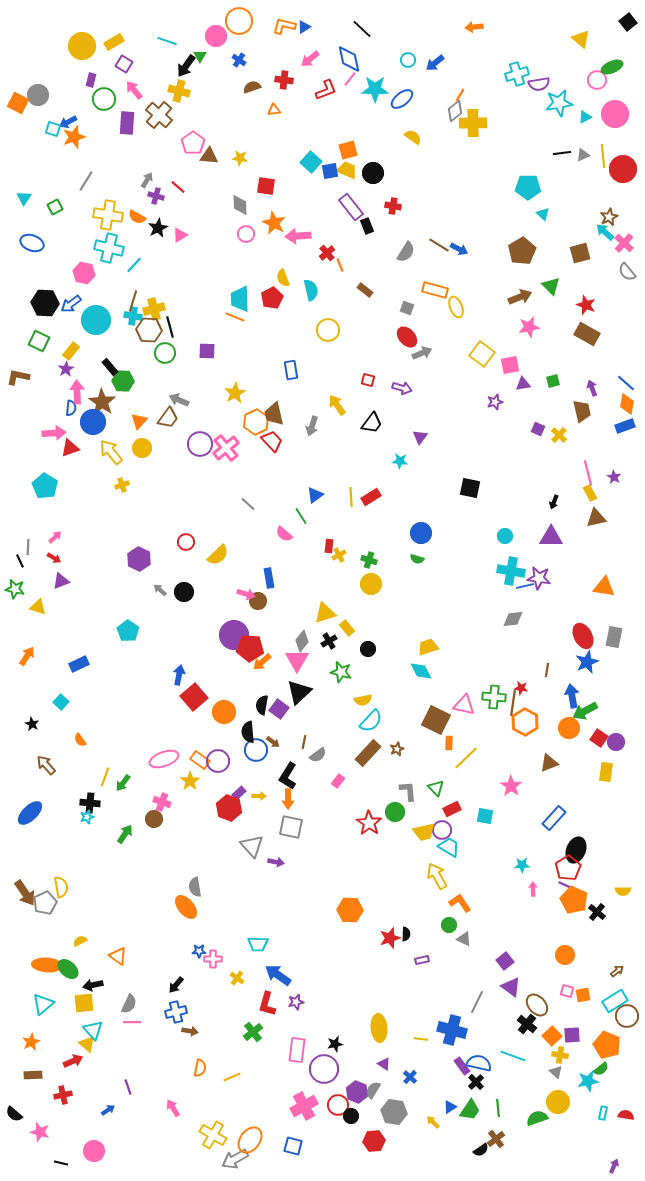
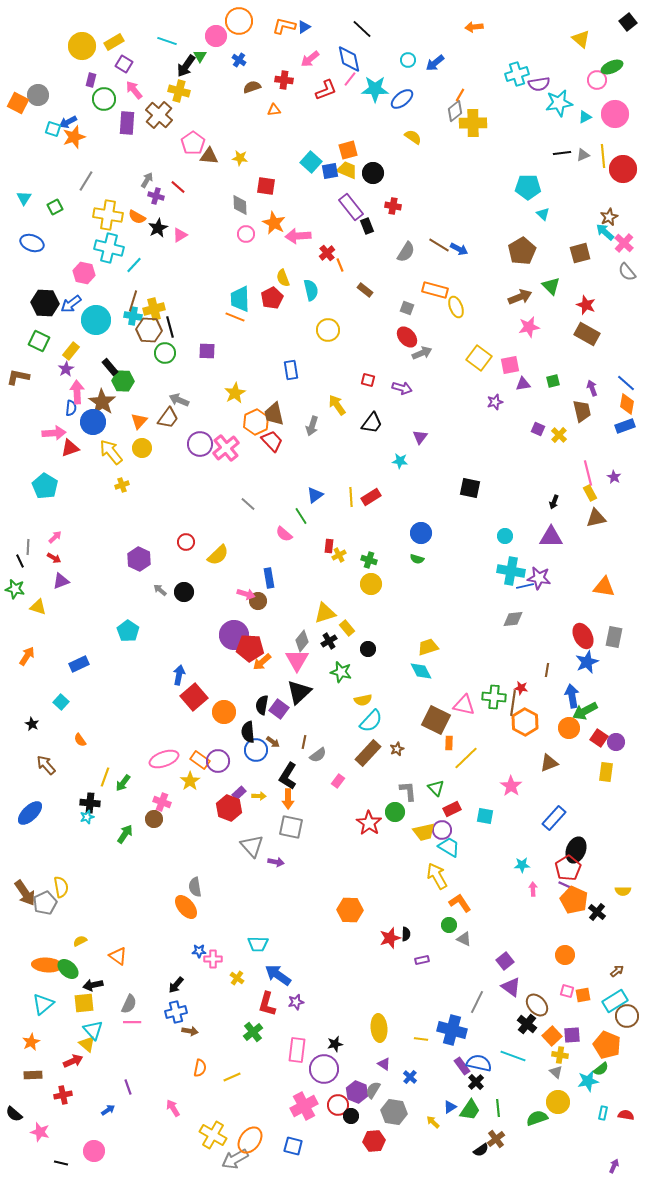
yellow square at (482, 354): moved 3 px left, 4 px down
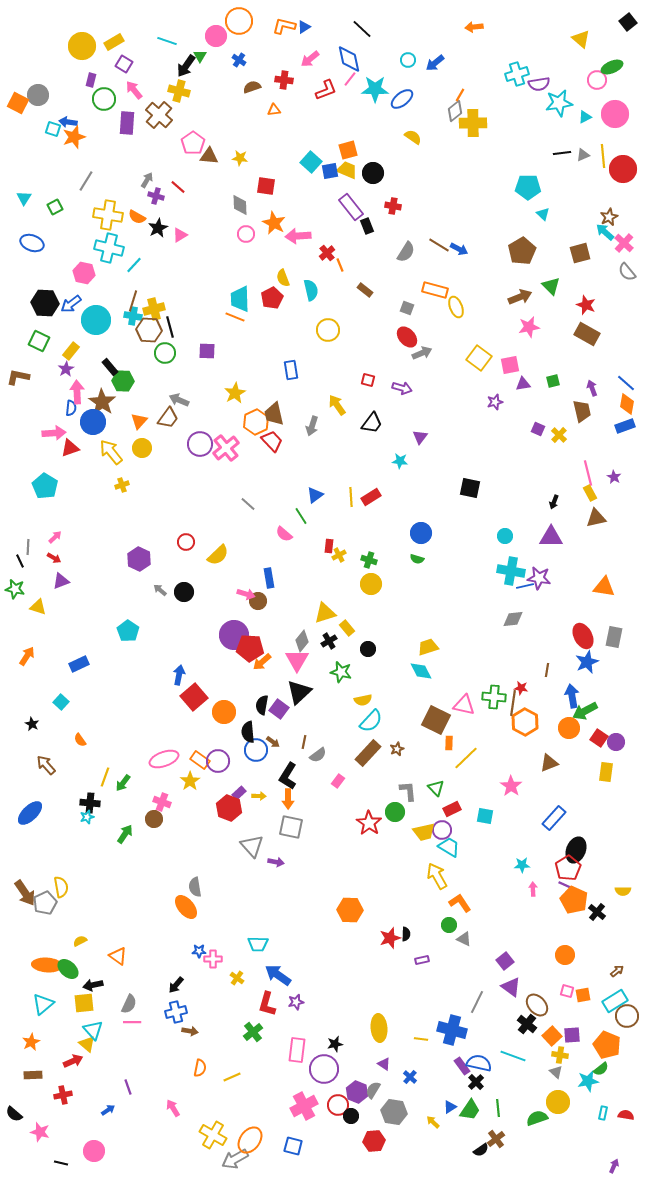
blue arrow at (68, 122): rotated 36 degrees clockwise
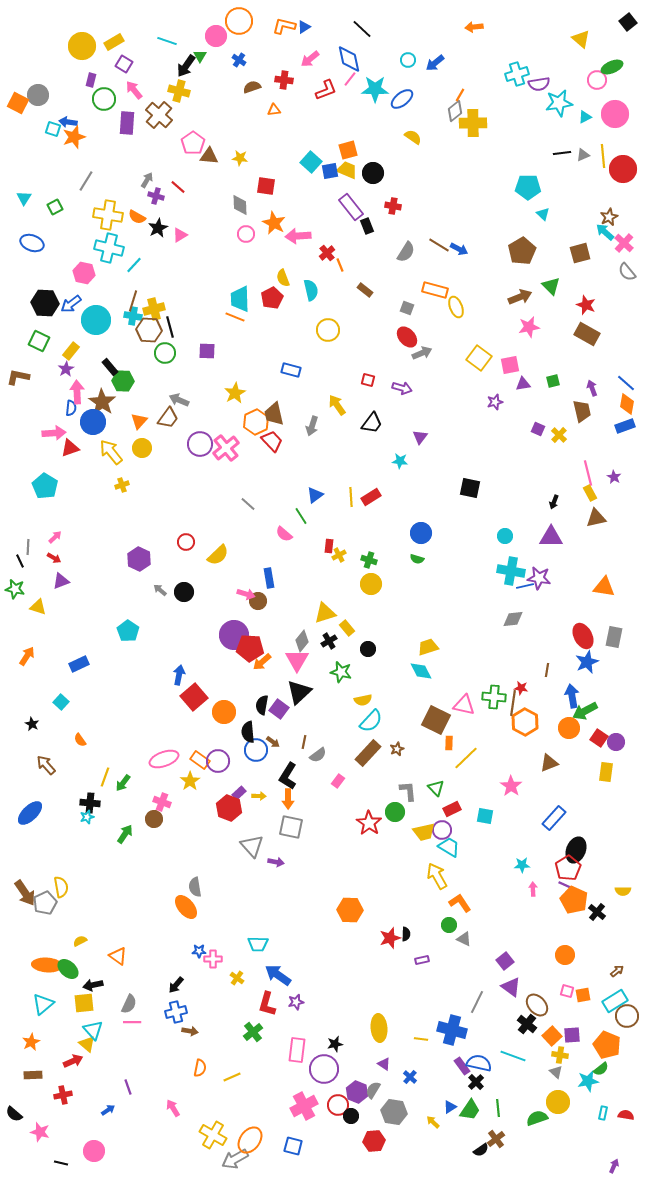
blue rectangle at (291, 370): rotated 66 degrees counterclockwise
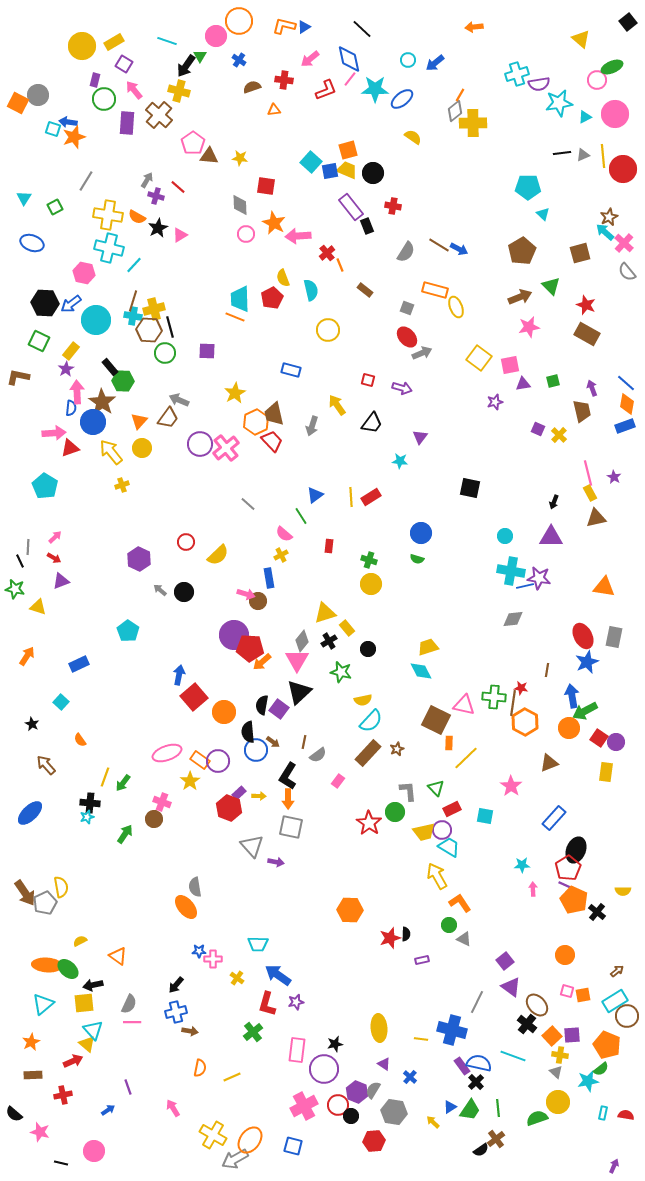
purple rectangle at (91, 80): moved 4 px right
yellow cross at (339, 555): moved 58 px left
pink ellipse at (164, 759): moved 3 px right, 6 px up
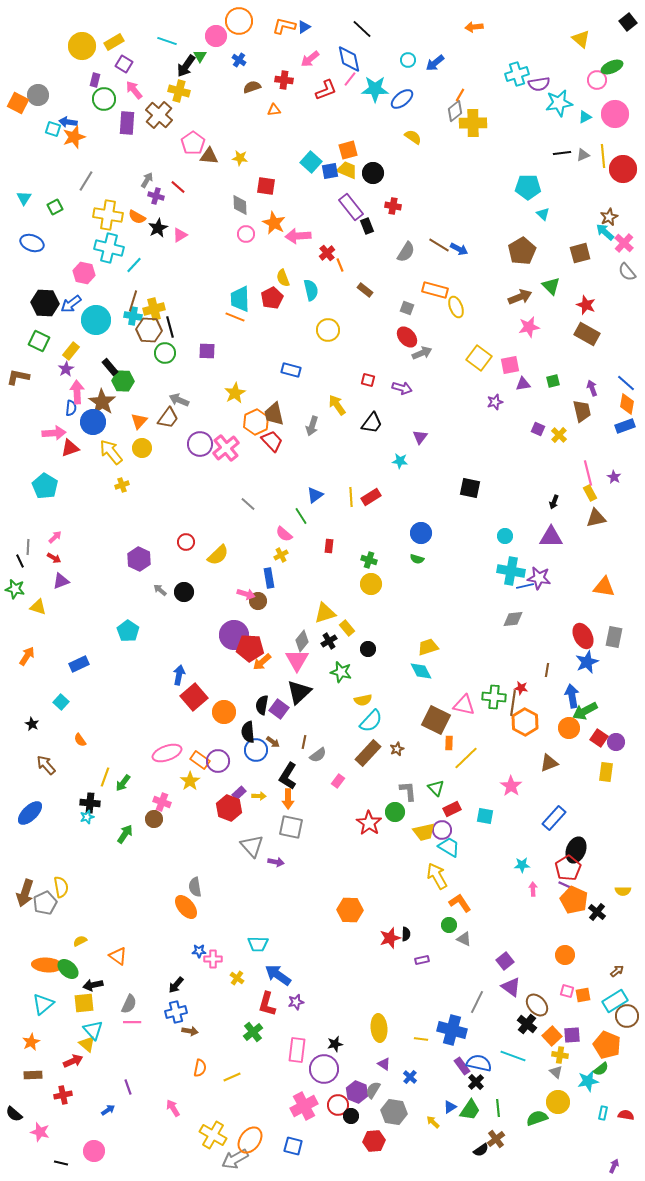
brown arrow at (25, 893): rotated 52 degrees clockwise
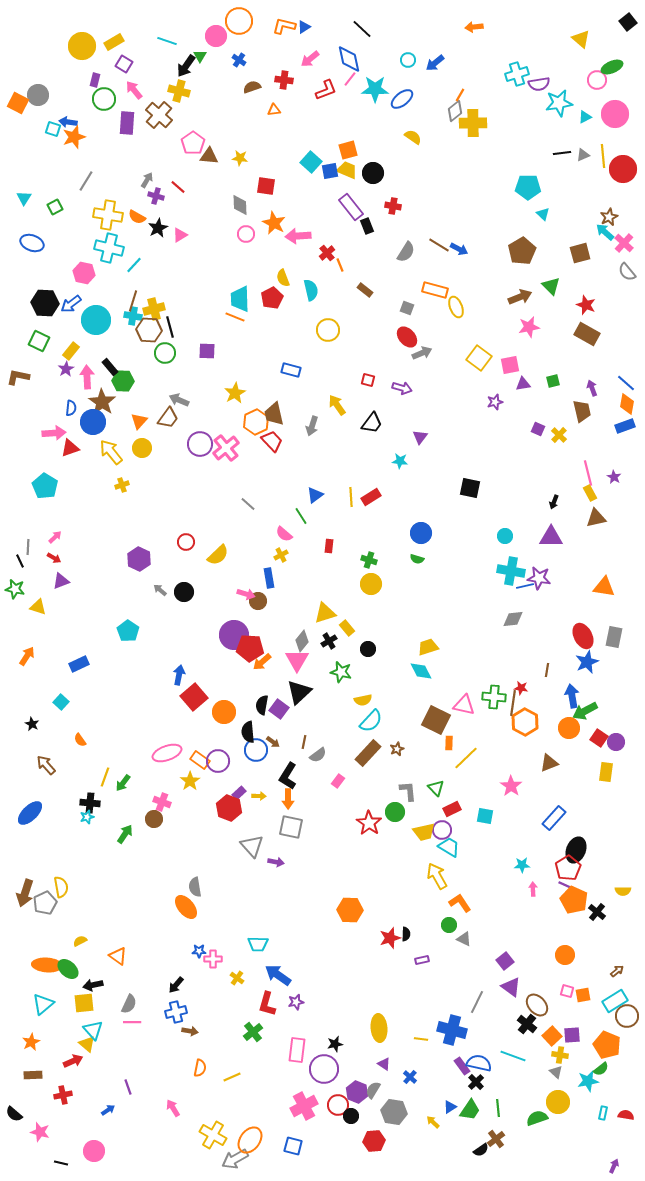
pink arrow at (77, 392): moved 10 px right, 15 px up
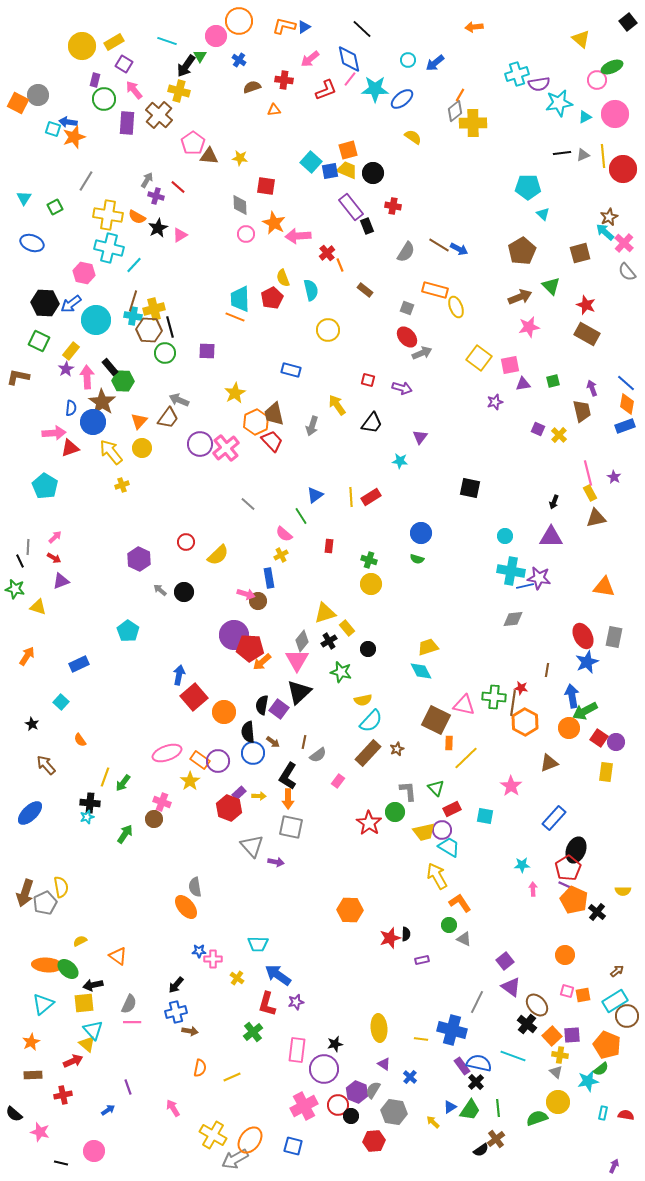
blue circle at (256, 750): moved 3 px left, 3 px down
